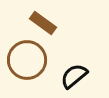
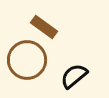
brown rectangle: moved 1 px right, 4 px down
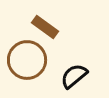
brown rectangle: moved 1 px right
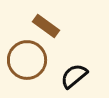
brown rectangle: moved 1 px right, 1 px up
